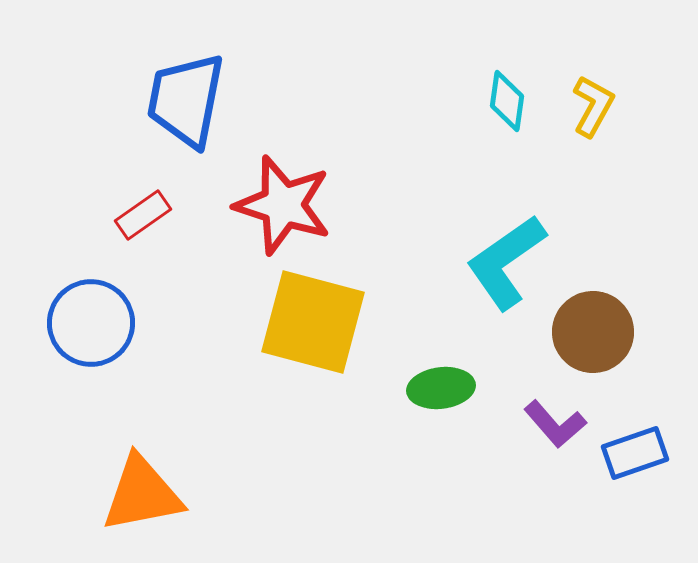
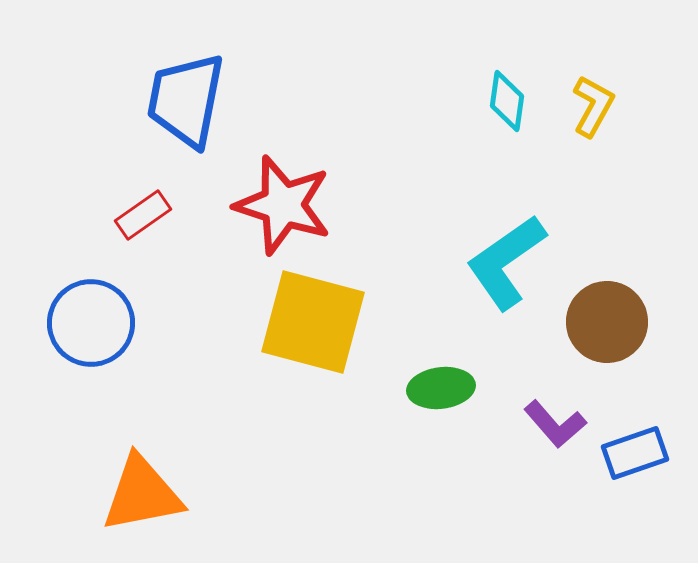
brown circle: moved 14 px right, 10 px up
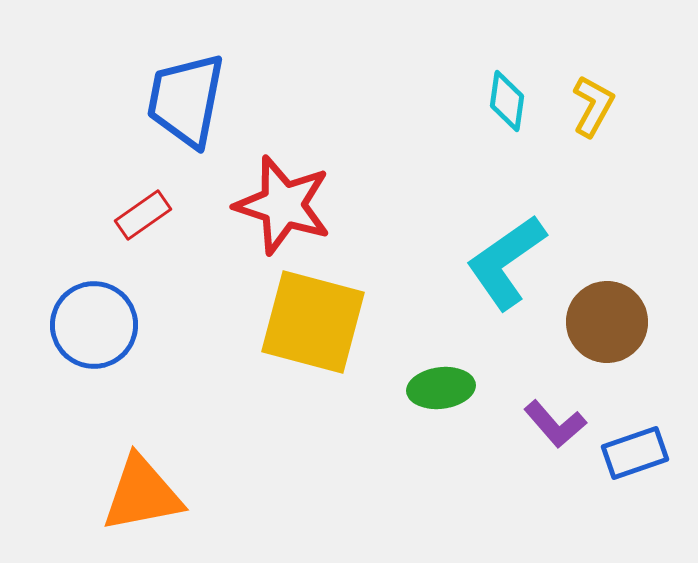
blue circle: moved 3 px right, 2 px down
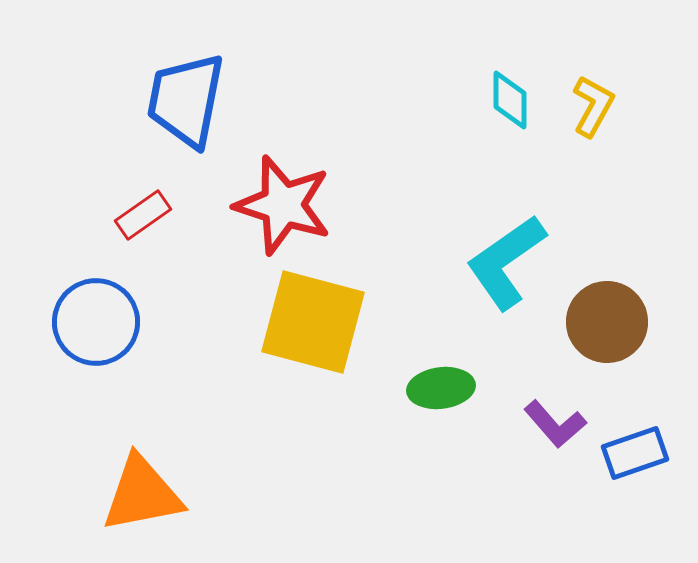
cyan diamond: moved 3 px right, 1 px up; rotated 8 degrees counterclockwise
blue circle: moved 2 px right, 3 px up
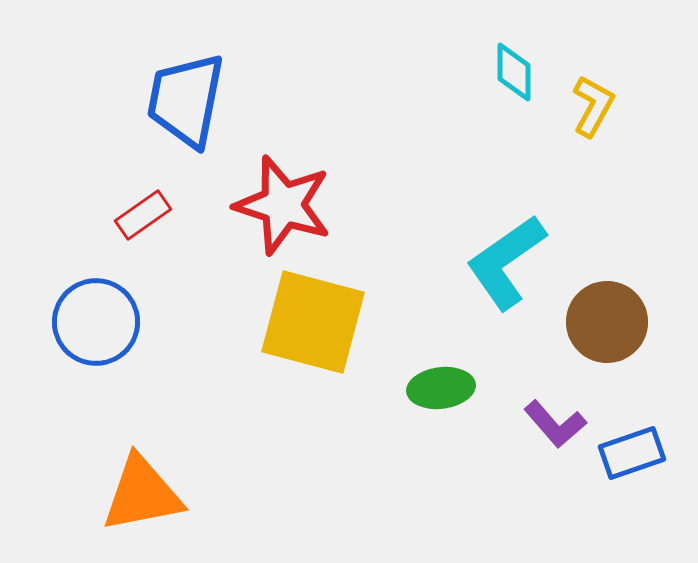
cyan diamond: moved 4 px right, 28 px up
blue rectangle: moved 3 px left
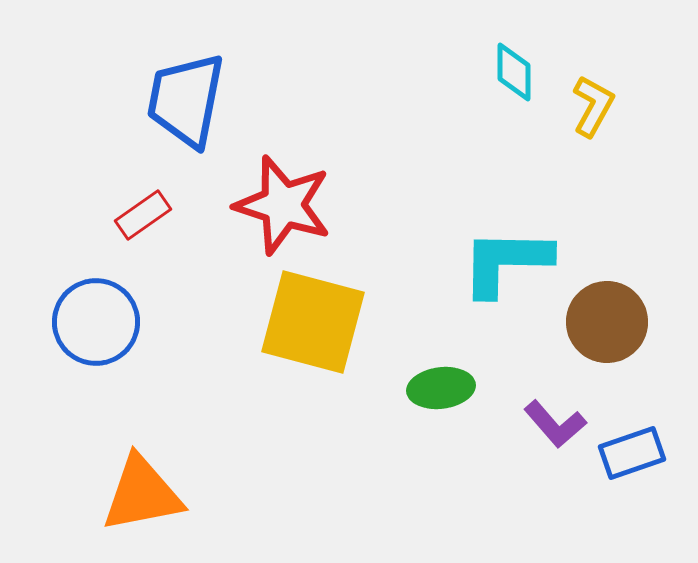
cyan L-shape: rotated 36 degrees clockwise
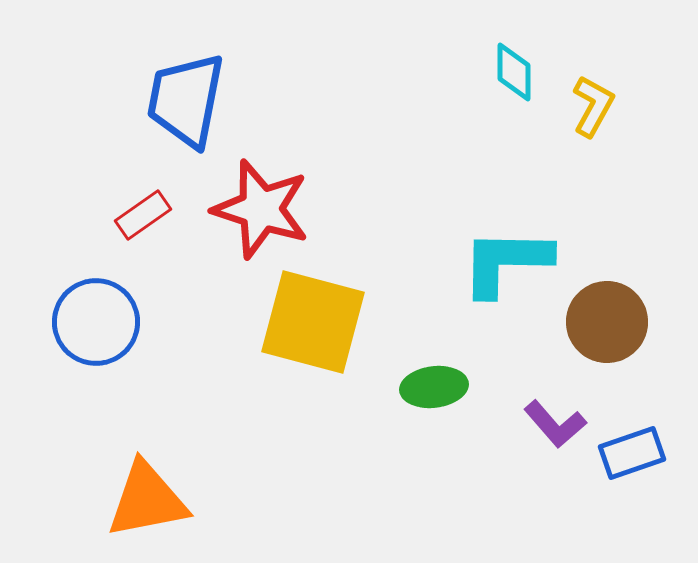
red star: moved 22 px left, 4 px down
green ellipse: moved 7 px left, 1 px up
orange triangle: moved 5 px right, 6 px down
